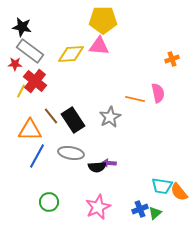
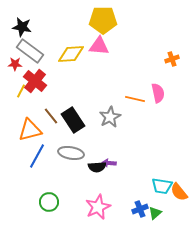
orange triangle: rotated 15 degrees counterclockwise
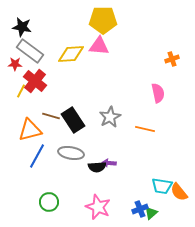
orange line: moved 10 px right, 30 px down
brown line: rotated 36 degrees counterclockwise
pink star: rotated 25 degrees counterclockwise
green triangle: moved 4 px left
